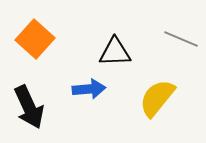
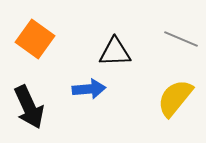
orange square: rotated 6 degrees counterclockwise
yellow semicircle: moved 18 px right
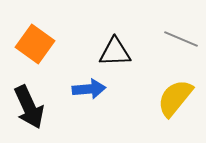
orange square: moved 5 px down
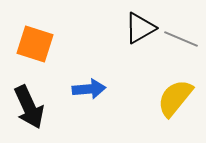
orange square: rotated 18 degrees counterclockwise
black triangle: moved 25 px right, 24 px up; rotated 28 degrees counterclockwise
